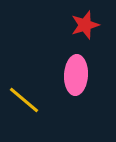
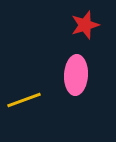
yellow line: rotated 60 degrees counterclockwise
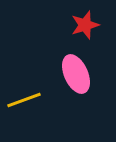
pink ellipse: moved 1 px up; rotated 27 degrees counterclockwise
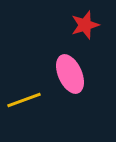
pink ellipse: moved 6 px left
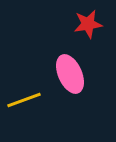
red star: moved 3 px right, 1 px up; rotated 8 degrees clockwise
